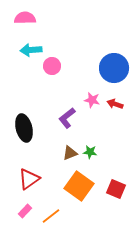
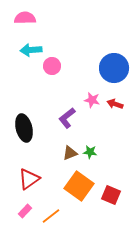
red square: moved 5 px left, 6 px down
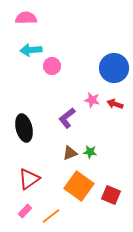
pink semicircle: moved 1 px right
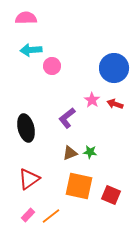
pink star: rotated 21 degrees clockwise
black ellipse: moved 2 px right
orange square: rotated 24 degrees counterclockwise
pink rectangle: moved 3 px right, 4 px down
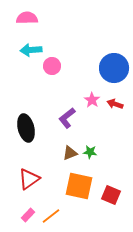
pink semicircle: moved 1 px right
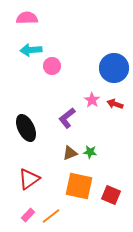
black ellipse: rotated 12 degrees counterclockwise
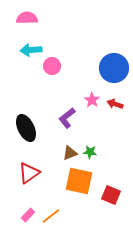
red triangle: moved 6 px up
orange square: moved 5 px up
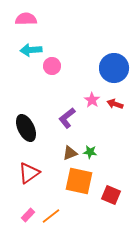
pink semicircle: moved 1 px left, 1 px down
